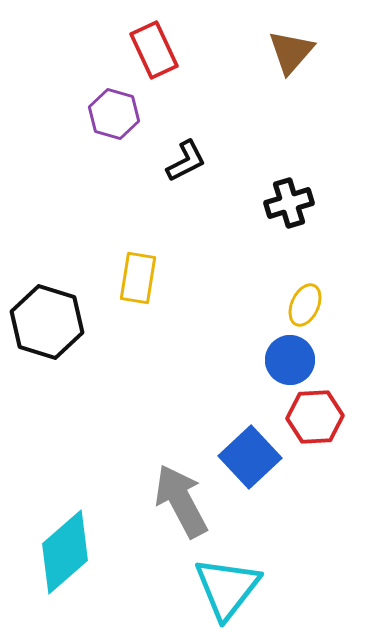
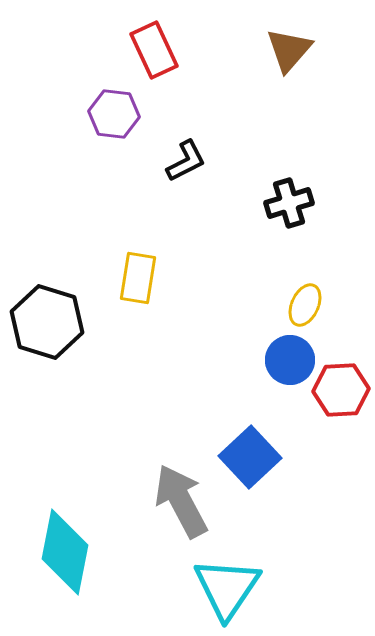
brown triangle: moved 2 px left, 2 px up
purple hexagon: rotated 9 degrees counterclockwise
red hexagon: moved 26 px right, 27 px up
cyan diamond: rotated 38 degrees counterclockwise
cyan triangle: rotated 4 degrees counterclockwise
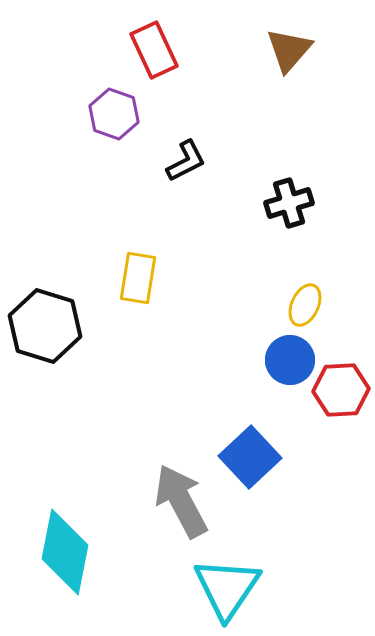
purple hexagon: rotated 12 degrees clockwise
black hexagon: moved 2 px left, 4 px down
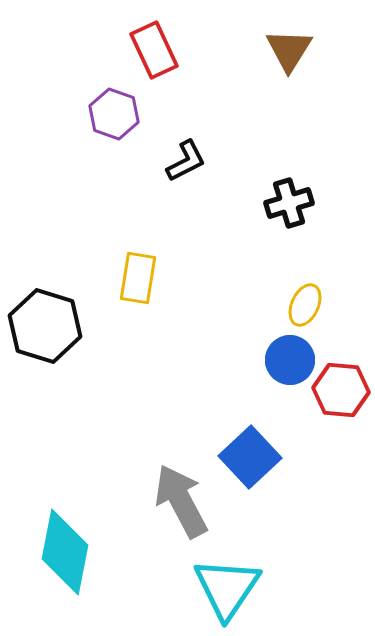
brown triangle: rotated 9 degrees counterclockwise
red hexagon: rotated 8 degrees clockwise
